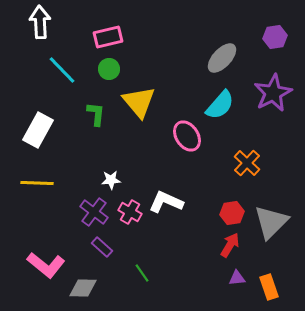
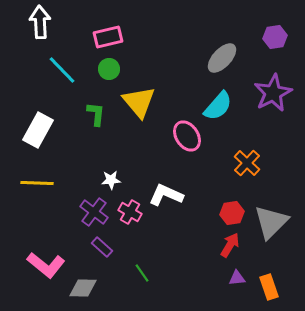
cyan semicircle: moved 2 px left, 1 px down
white L-shape: moved 7 px up
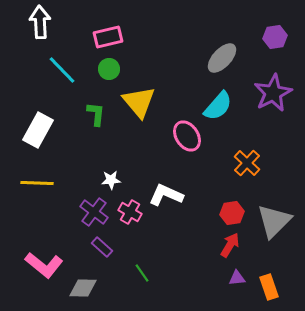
gray triangle: moved 3 px right, 1 px up
pink L-shape: moved 2 px left
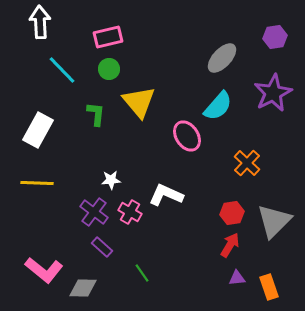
pink L-shape: moved 5 px down
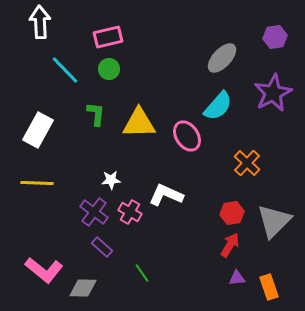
cyan line: moved 3 px right
yellow triangle: moved 21 px down; rotated 51 degrees counterclockwise
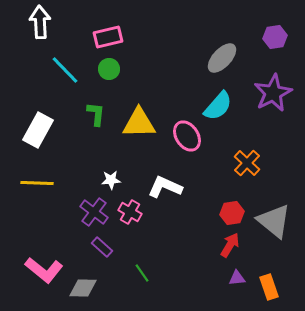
white L-shape: moved 1 px left, 8 px up
gray triangle: rotated 36 degrees counterclockwise
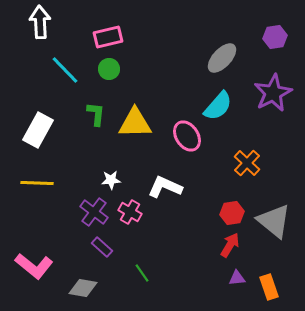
yellow triangle: moved 4 px left
pink L-shape: moved 10 px left, 4 px up
gray diamond: rotated 8 degrees clockwise
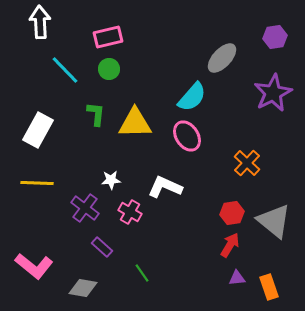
cyan semicircle: moved 26 px left, 9 px up
purple cross: moved 9 px left, 4 px up
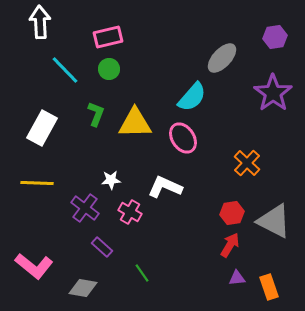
purple star: rotated 9 degrees counterclockwise
green L-shape: rotated 15 degrees clockwise
white rectangle: moved 4 px right, 2 px up
pink ellipse: moved 4 px left, 2 px down
gray triangle: rotated 12 degrees counterclockwise
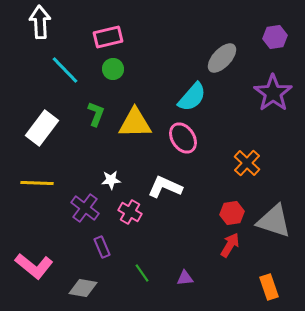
green circle: moved 4 px right
white rectangle: rotated 8 degrees clockwise
gray triangle: rotated 9 degrees counterclockwise
purple rectangle: rotated 25 degrees clockwise
purple triangle: moved 52 px left
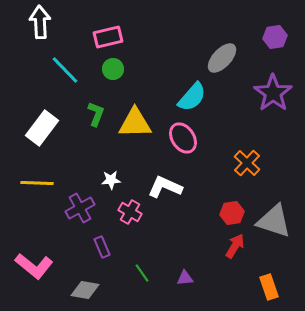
purple cross: moved 5 px left; rotated 24 degrees clockwise
red arrow: moved 5 px right, 1 px down
gray diamond: moved 2 px right, 2 px down
